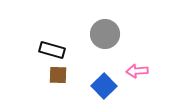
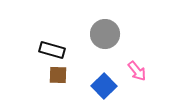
pink arrow: rotated 125 degrees counterclockwise
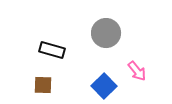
gray circle: moved 1 px right, 1 px up
brown square: moved 15 px left, 10 px down
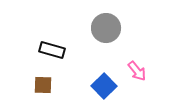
gray circle: moved 5 px up
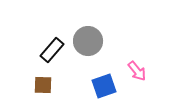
gray circle: moved 18 px left, 13 px down
black rectangle: rotated 65 degrees counterclockwise
blue square: rotated 25 degrees clockwise
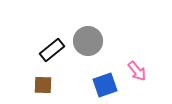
black rectangle: rotated 10 degrees clockwise
blue square: moved 1 px right, 1 px up
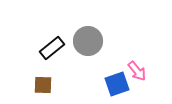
black rectangle: moved 2 px up
blue square: moved 12 px right, 1 px up
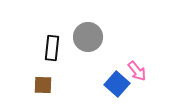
gray circle: moved 4 px up
black rectangle: rotated 45 degrees counterclockwise
blue square: rotated 30 degrees counterclockwise
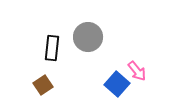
brown square: rotated 36 degrees counterclockwise
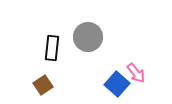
pink arrow: moved 1 px left, 2 px down
